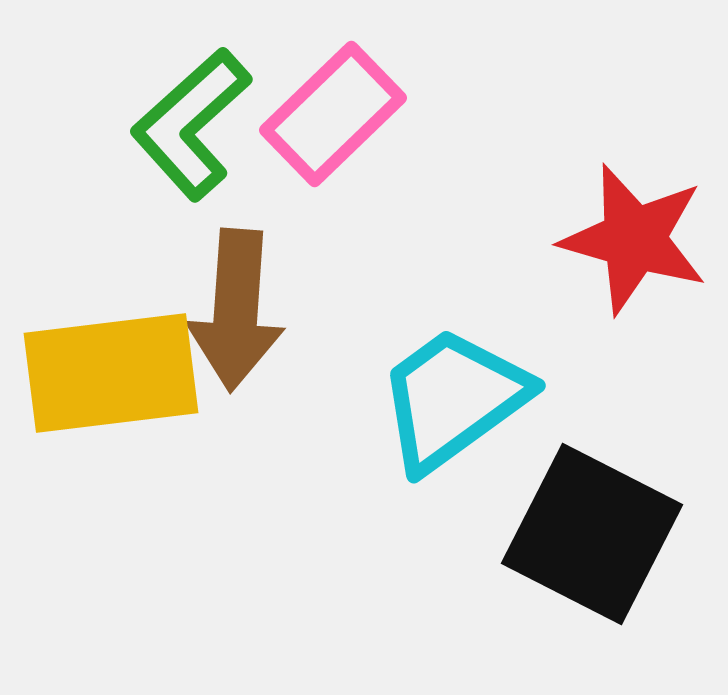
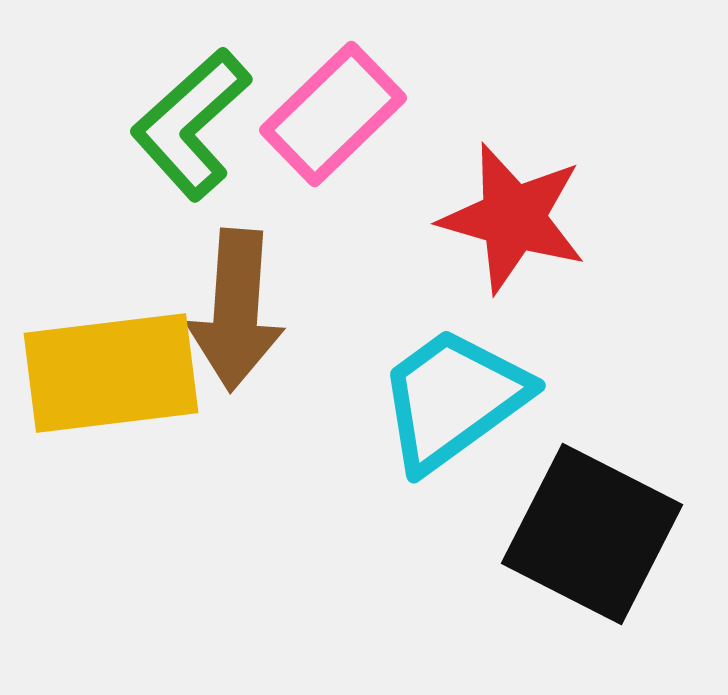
red star: moved 121 px left, 21 px up
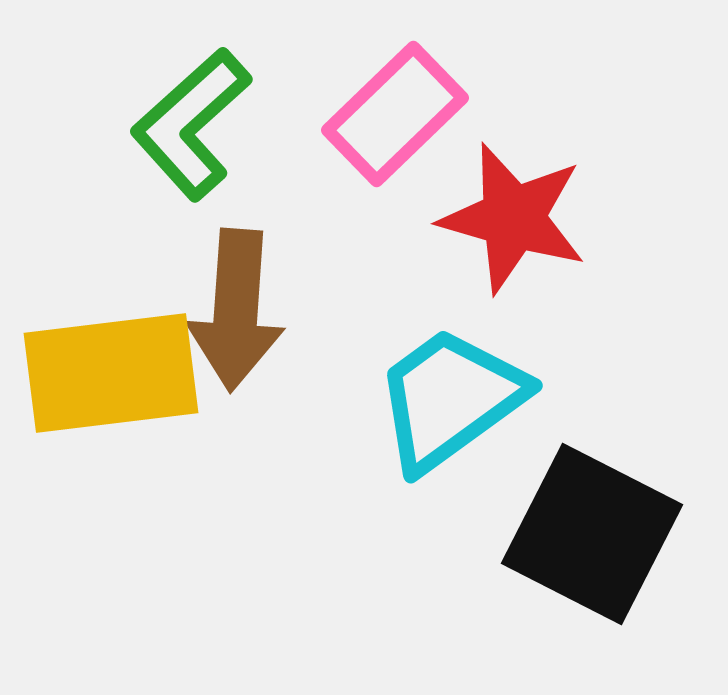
pink rectangle: moved 62 px right
cyan trapezoid: moved 3 px left
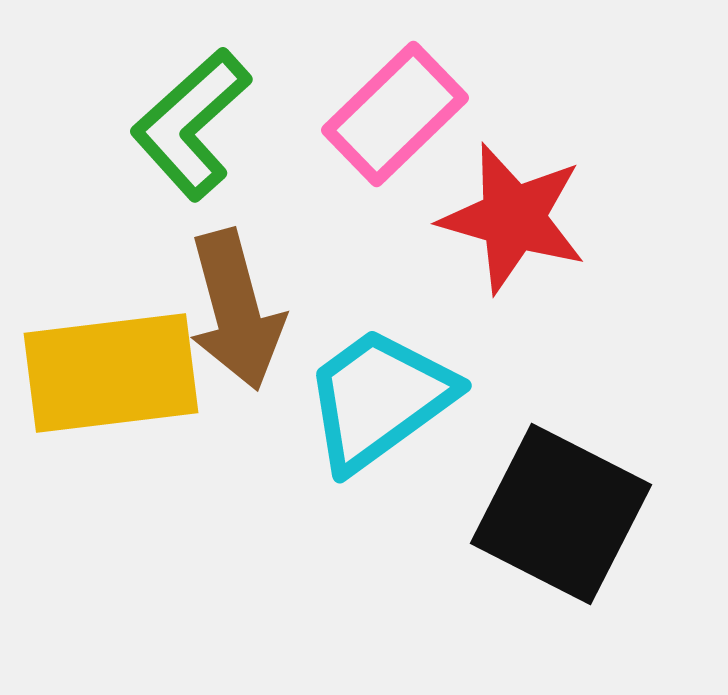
brown arrow: rotated 19 degrees counterclockwise
cyan trapezoid: moved 71 px left
black square: moved 31 px left, 20 px up
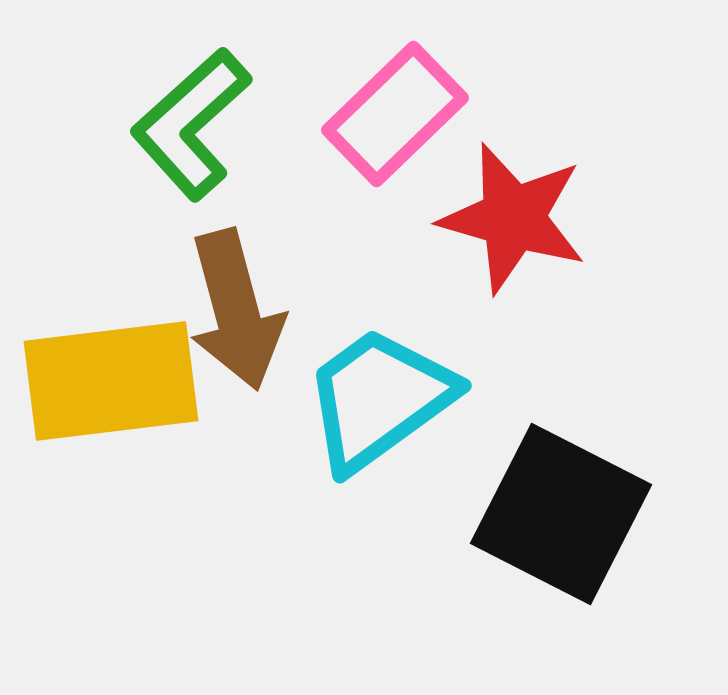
yellow rectangle: moved 8 px down
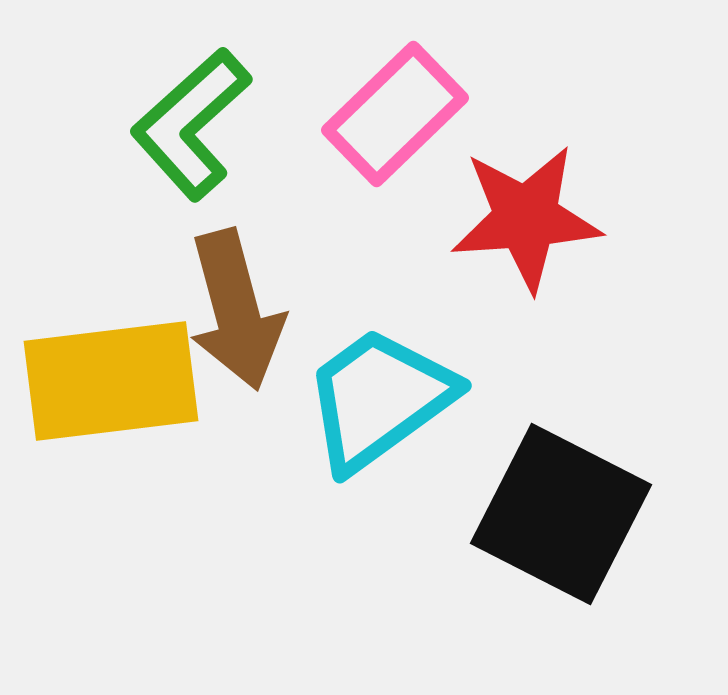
red star: moved 13 px right; rotated 20 degrees counterclockwise
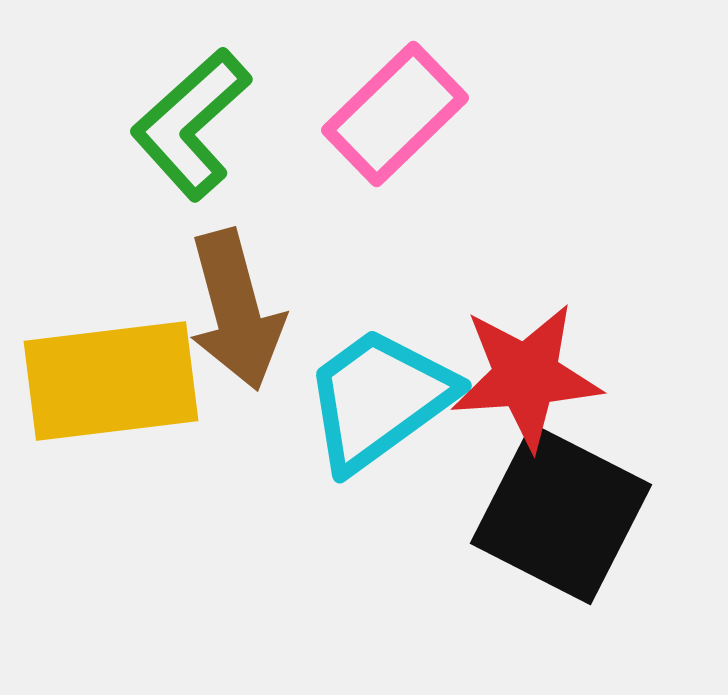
red star: moved 158 px down
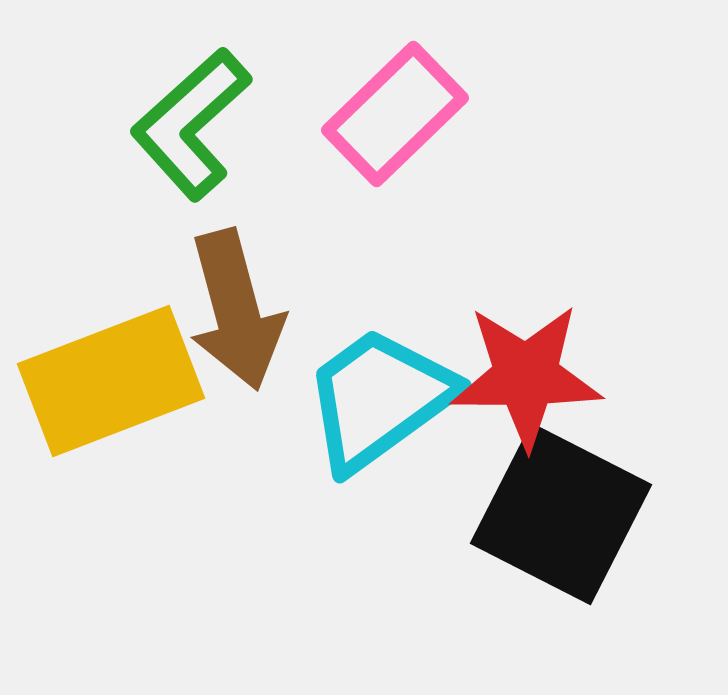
red star: rotated 4 degrees clockwise
yellow rectangle: rotated 14 degrees counterclockwise
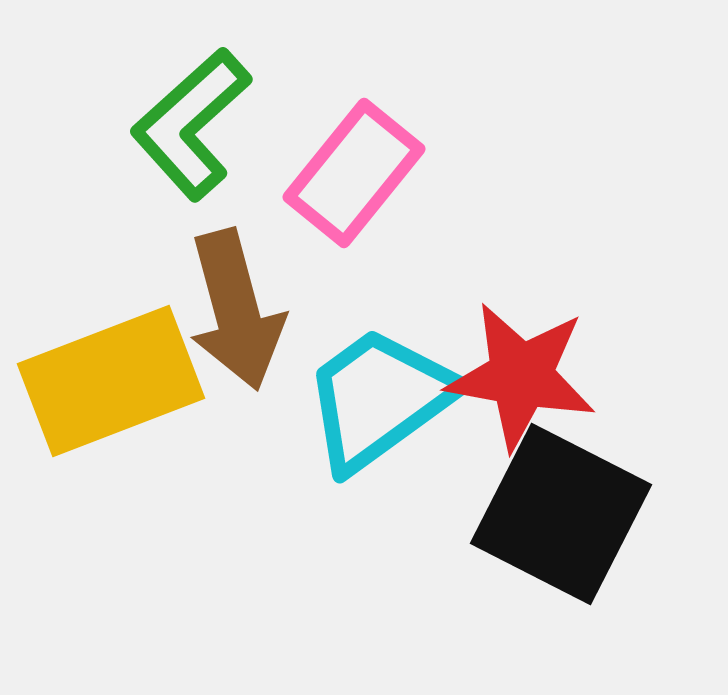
pink rectangle: moved 41 px left, 59 px down; rotated 7 degrees counterclockwise
red star: moved 5 px left; rotated 10 degrees clockwise
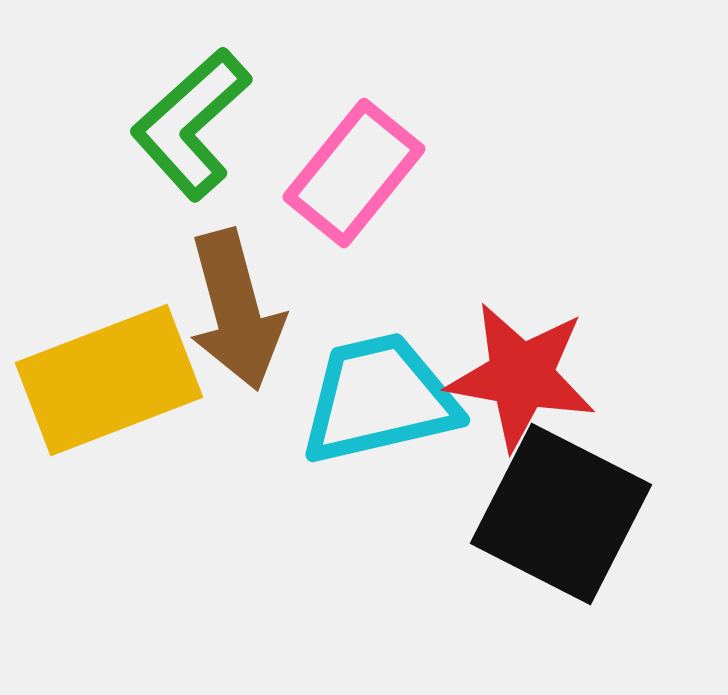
yellow rectangle: moved 2 px left, 1 px up
cyan trapezoid: rotated 23 degrees clockwise
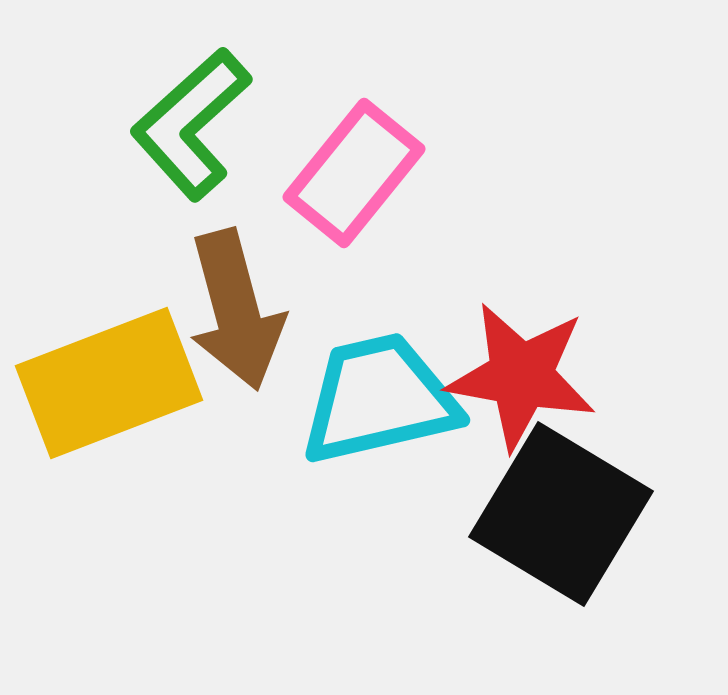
yellow rectangle: moved 3 px down
black square: rotated 4 degrees clockwise
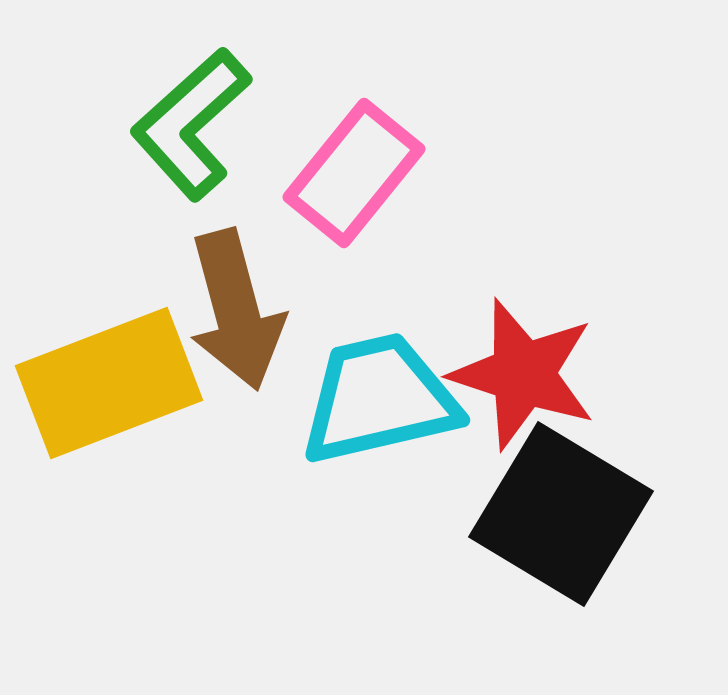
red star: moved 2 px right, 2 px up; rotated 8 degrees clockwise
